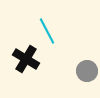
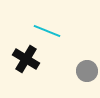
cyan line: rotated 40 degrees counterclockwise
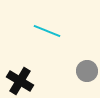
black cross: moved 6 px left, 22 px down
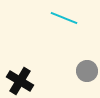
cyan line: moved 17 px right, 13 px up
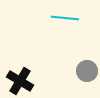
cyan line: moved 1 px right; rotated 16 degrees counterclockwise
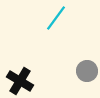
cyan line: moved 9 px left; rotated 60 degrees counterclockwise
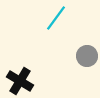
gray circle: moved 15 px up
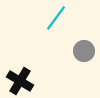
gray circle: moved 3 px left, 5 px up
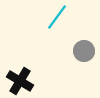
cyan line: moved 1 px right, 1 px up
